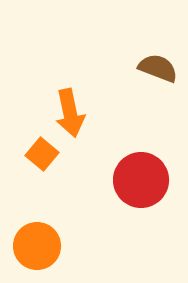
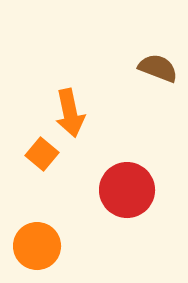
red circle: moved 14 px left, 10 px down
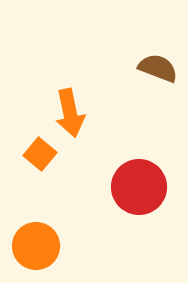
orange square: moved 2 px left
red circle: moved 12 px right, 3 px up
orange circle: moved 1 px left
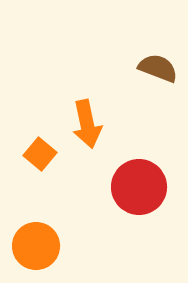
orange arrow: moved 17 px right, 11 px down
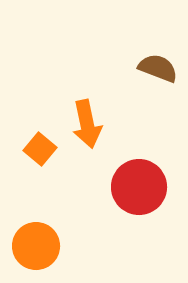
orange square: moved 5 px up
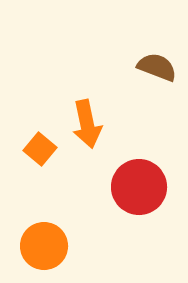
brown semicircle: moved 1 px left, 1 px up
orange circle: moved 8 px right
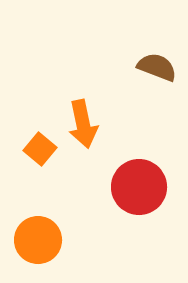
orange arrow: moved 4 px left
orange circle: moved 6 px left, 6 px up
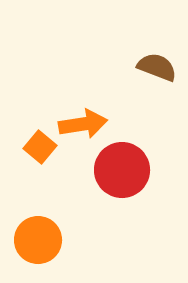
orange arrow: rotated 87 degrees counterclockwise
orange square: moved 2 px up
red circle: moved 17 px left, 17 px up
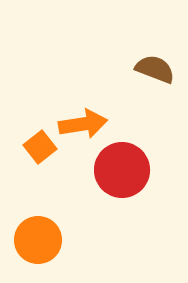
brown semicircle: moved 2 px left, 2 px down
orange square: rotated 12 degrees clockwise
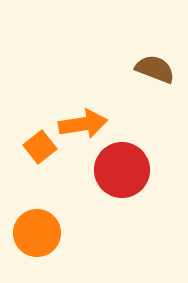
orange circle: moved 1 px left, 7 px up
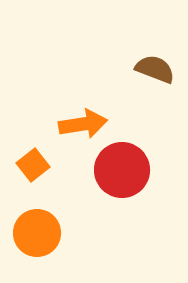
orange square: moved 7 px left, 18 px down
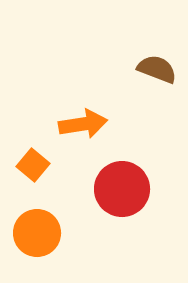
brown semicircle: moved 2 px right
orange square: rotated 12 degrees counterclockwise
red circle: moved 19 px down
